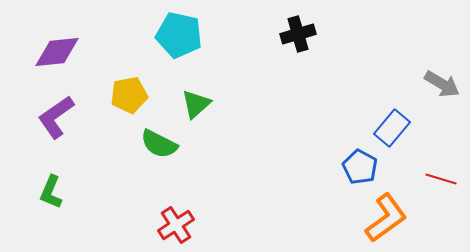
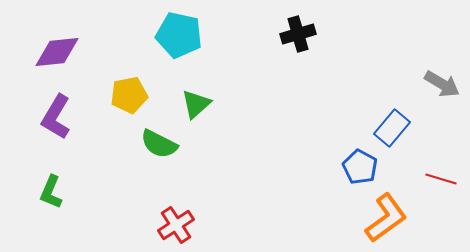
purple L-shape: rotated 24 degrees counterclockwise
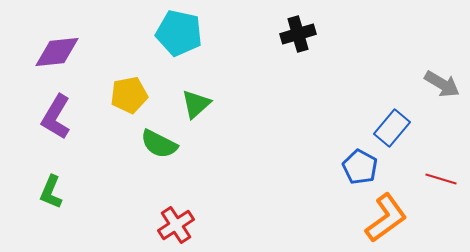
cyan pentagon: moved 2 px up
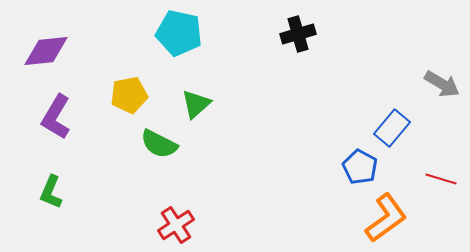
purple diamond: moved 11 px left, 1 px up
